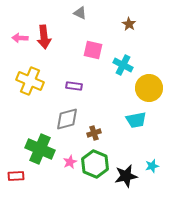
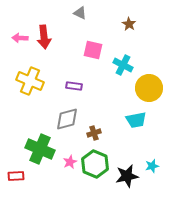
black star: moved 1 px right
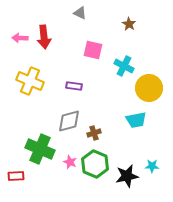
cyan cross: moved 1 px right, 1 px down
gray diamond: moved 2 px right, 2 px down
pink star: rotated 24 degrees counterclockwise
cyan star: rotated 16 degrees clockwise
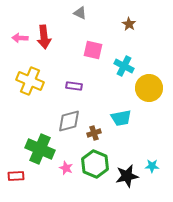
cyan trapezoid: moved 15 px left, 2 px up
pink star: moved 4 px left, 6 px down
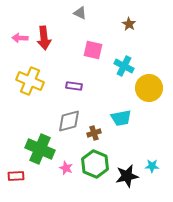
red arrow: moved 1 px down
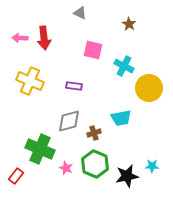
red rectangle: rotated 49 degrees counterclockwise
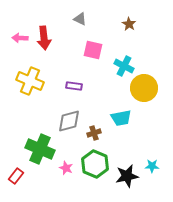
gray triangle: moved 6 px down
yellow circle: moved 5 px left
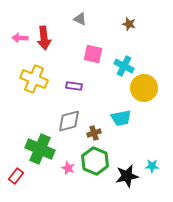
brown star: rotated 16 degrees counterclockwise
pink square: moved 4 px down
yellow cross: moved 4 px right, 2 px up
green hexagon: moved 3 px up
pink star: moved 2 px right
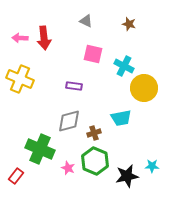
gray triangle: moved 6 px right, 2 px down
yellow cross: moved 14 px left
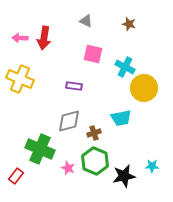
red arrow: rotated 15 degrees clockwise
cyan cross: moved 1 px right, 1 px down
black star: moved 3 px left
